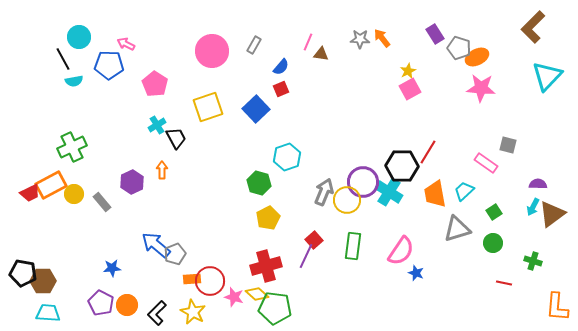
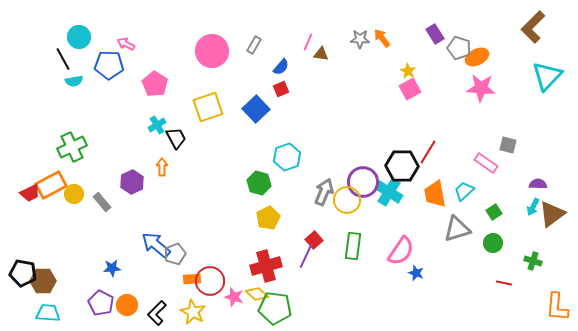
yellow star at (408, 71): rotated 14 degrees counterclockwise
orange arrow at (162, 170): moved 3 px up
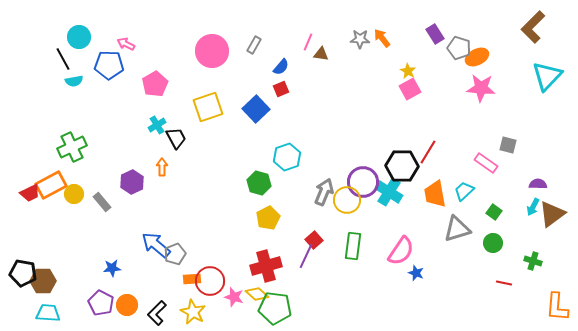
pink pentagon at (155, 84): rotated 10 degrees clockwise
green square at (494, 212): rotated 21 degrees counterclockwise
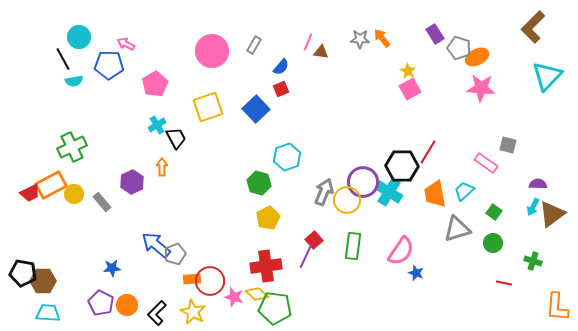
brown triangle at (321, 54): moved 2 px up
red cross at (266, 266): rotated 8 degrees clockwise
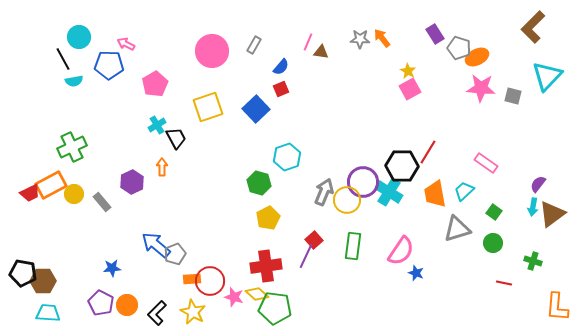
gray square at (508, 145): moved 5 px right, 49 px up
purple semicircle at (538, 184): rotated 54 degrees counterclockwise
cyan arrow at (533, 207): rotated 18 degrees counterclockwise
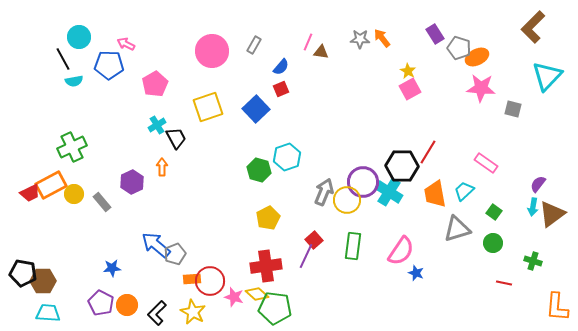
gray square at (513, 96): moved 13 px down
green hexagon at (259, 183): moved 13 px up
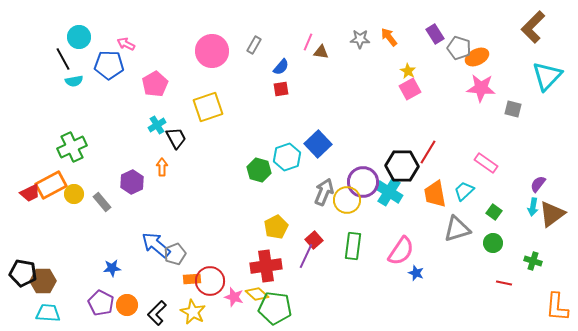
orange arrow at (382, 38): moved 7 px right, 1 px up
red square at (281, 89): rotated 14 degrees clockwise
blue square at (256, 109): moved 62 px right, 35 px down
yellow pentagon at (268, 218): moved 8 px right, 9 px down
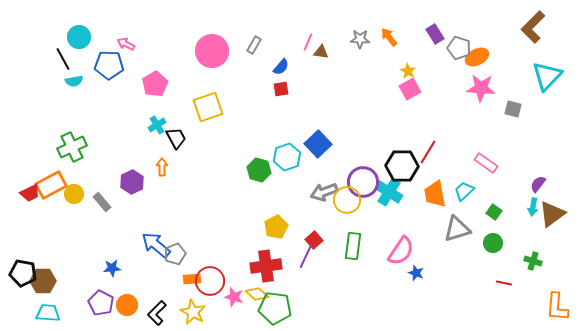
gray arrow at (324, 192): rotated 132 degrees counterclockwise
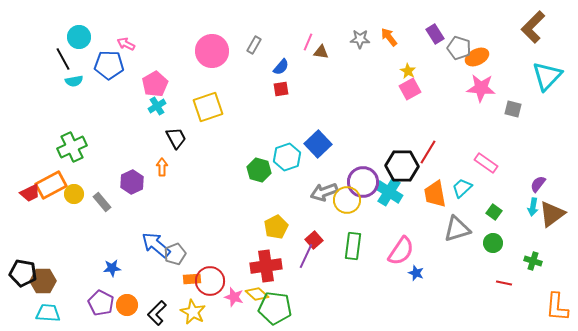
cyan cross at (157, 125): moved 19 px up
cyan trapezoid at (464, 191): moved 2 px left, 3 px up
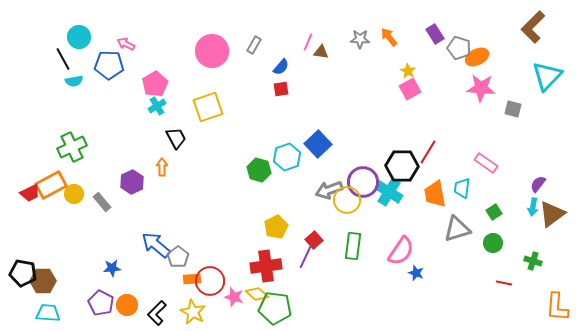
cyan trapezoid at (462, 188): rotated 40 degrees counterclockwise
gray arrow at (324, 192): moved 5 px right, 2 px up
green square at (494, 212): rotated 21 degrees clockwise
gray pentagon at (175, 254): moved 3 px right, 3 px down; rotated 15 degrees counterclockwise
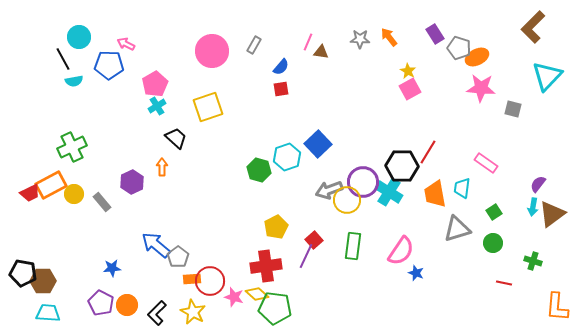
black trapezoid at (176, 138): rotated 20 degrees counterclockwise
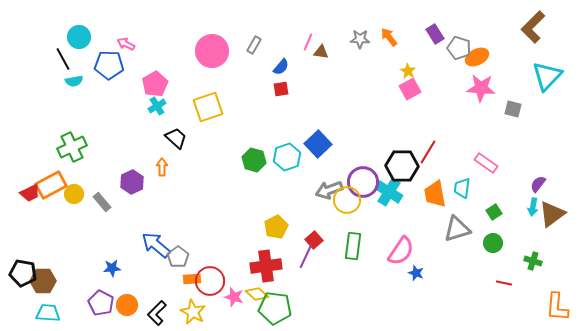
green hexagon at (259, 170): moved 5 px left, 10 px up
